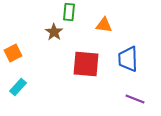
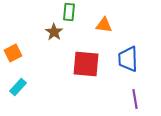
purple line: rotated 60 degrees clockwise
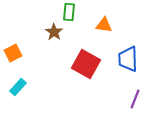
red square: rotated 24 degrees clockwise
purple line: rotated 30 degrees clockwise
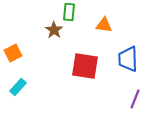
brown star: moved 2 px up
red square: moved 1 px left, 2 px down; rotated 20 degrees counterclockwise
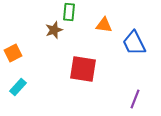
brown star: rotated 18 degrees clockwise
blue trapezoid: moved 6 px right, 16 px up; rotated 24 degrees counterclockwise
red square: moved 2 px left, 3 px down
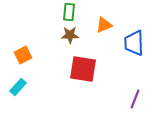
orange triangle: rotated 30 degrees counterclockwise
brown star: moved 16 px right, 5 px down; rotated 18 degrees clockwise
blue trapezoid: rotated 24 degrees clockwise
orange square: moved 10 px right, 2 px down
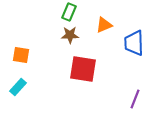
green rectangle: rotated 18 degrees clockwise
orange square: moved 2 px left; rotated 36 degrees clockwise
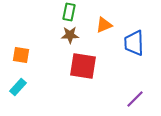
green rectangle: rotated 12 degrees counterclockwise
red square: moved 3 px up
purple line: rotated 24 degrees clockwise
